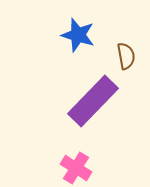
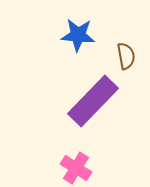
blue star: rotated 12 degrees counterclockwise
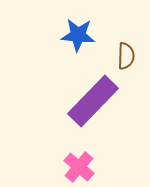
brown semicircle: rotated 12 degrees clockwise
pink cross: moved 3 px right, 1 px up; rotated 8 degrees clockwise
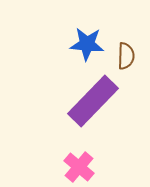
blue star: moved 9 px right, 9 px down
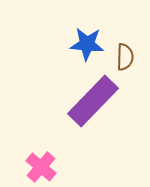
brown semicircle: moved 1 px left, 1 px down
pink cross: moved 38 px left
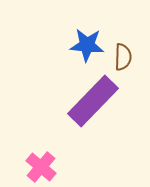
blue star: moved 1 px down
brown semicircle: moved 2 px left
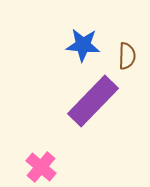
blue star: moved 4 px left
brown semicircle: moved 4 px right, 1 px up
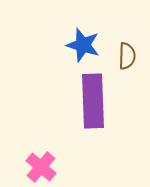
blue star: rotated 12 degrees clockwise
purple rectangle: rotated 46 degrees counterclockwise
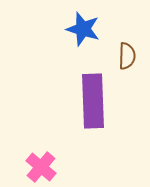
blue star: moved 16 px up
